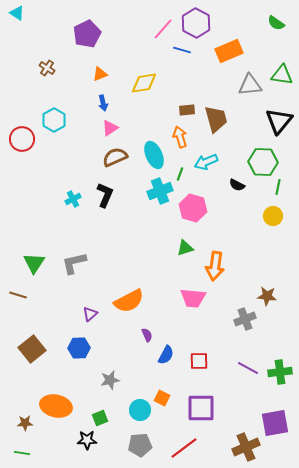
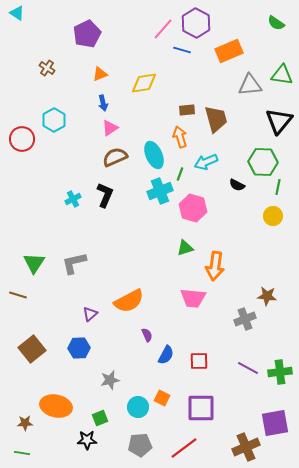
cyan circle at (140, 410): moved 2 px left, 3 px up
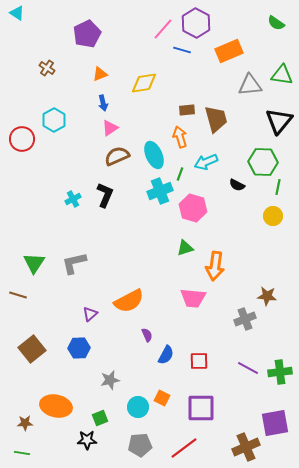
brown semicircle at (115, 157): moved 2 px right, 1 px up
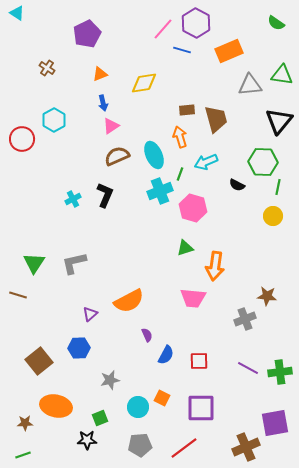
pink triangle at (110, 128): moved 1 px right, 2 px up
brown square at (32, 349): moved 7 px right, 12 px down
green line at (22, 453): moved 1 px right, 2 px down; rotated 28 degrees counterclockwise
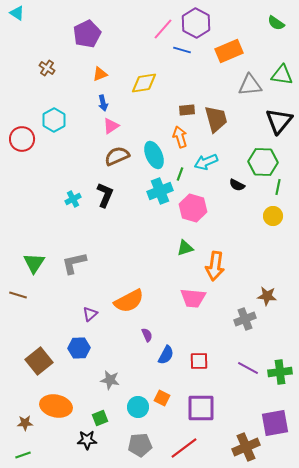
gray star at (110, 380): rotated 24 degrees clockwise
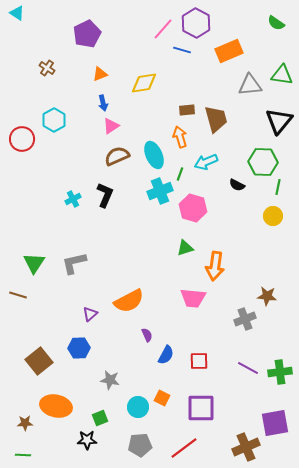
green line at (23, 455): rotated 21 degrees clockwise
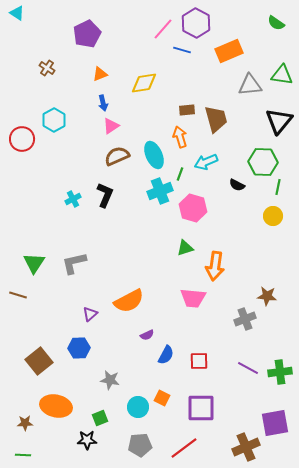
purple semicircle at (147, 335): rotated 88 degrees clockwise
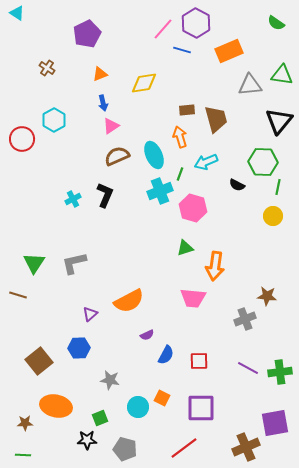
gray pentagon at (140, 445): moved 15 px left, 4 px down; rotated 20 degrees clockwise
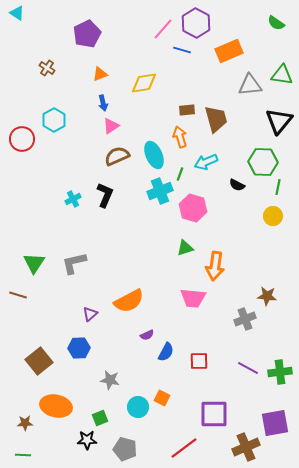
blue semicircle at (166, 355): moved 3 px up
purple square at (201, 408): moved 13 px right, 6 px down
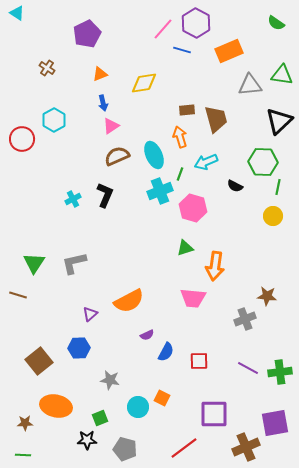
black triangle at (279, 121): rotated 8 degrees clockwise
black semicircle at (237, 185): moved 2 px left, 1 px down
